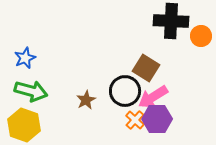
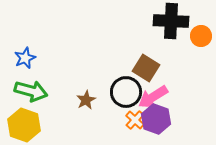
black circle: moved 1 px right, 1 px down
purple hexagon: moved 1 px left; rotated 20 degrees clockwise
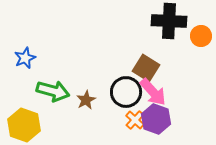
black cross: moved 2 px left
green arrow: moved 22 px right
pink arrow: moved 5 px up; rotated 100 degrees counterclockwise
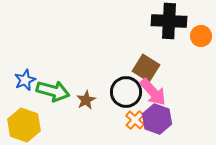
blue star: moved 22 px down
purple hexagon: moved 1 px right
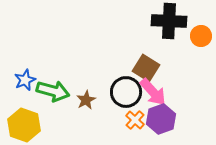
purple hexagon: moved 4 px right; rotated 20 degrees clockwise
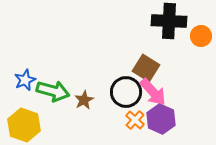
brown star: moved 2 px left
purple hexagon: rotated 16 degrees counterclockwise
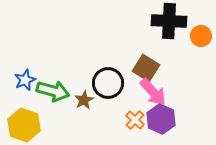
black circle: moved 18 px left, 9 px up
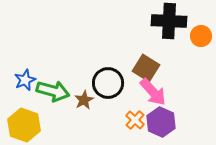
purple hexagon: moved 3 px down
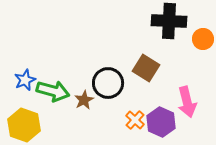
orange circle: moved 2 px right, 3 px down
pink arrow: moved 34 px right, 10 px down; rotated 28 degrees clockwise
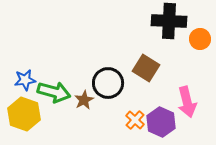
orange circle: moved 3 px left
blue star: rotated 15 degrees clockwise
green arrow: moved 1 px right, 1 px down
yellow hexagon: moved 11 px up
